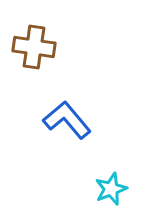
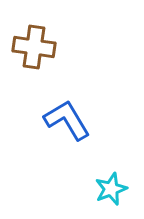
blue L-shape: rotated 9 degrees clockwise
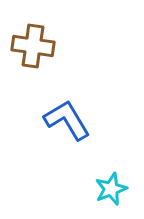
brown cross: moved 1 px left, 1 px up
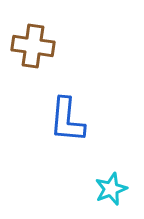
blue L-shape: rotated 144 degrees counterclockwise
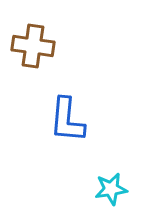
cyan star: rotated 12 degrees clockwise
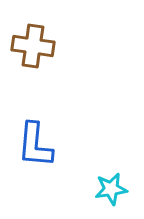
blue L-shape: moved 32 px left, 25 px down
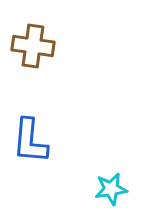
blue L-shape: moved 5 px left, 4 px up
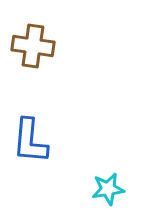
cyan star: moved 3 px left
